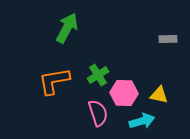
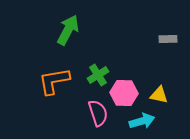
green arrow: moved 1 px right, 2 px down
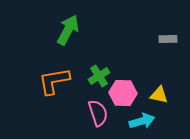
green cross: moved 1 px right, 1 px down
pink hexagon: moved 1 px left
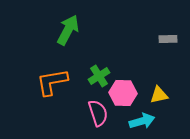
orange L-shape: moved 2 px left, 1 px down
yellow triangle: rotated 24 degrees counterclockwise
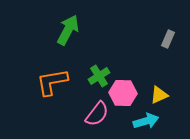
gray rectangle: rotated 66 degrees counterclockwise
yellow triangle: rotated 12 degrees counterclockwise
pink semicircle: moved 1 px left, 1 px down; rotated 56 degrees clockwise
cyan arrow: moved 4 px right
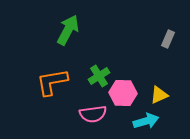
pink semicircle: moved 4 px left; rotated 44 degrees clockwise
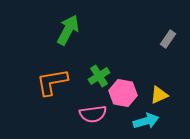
gray rectangle: rotated 12 degrees clockwise
pink hexagon: rotated 8 degrees clockwise
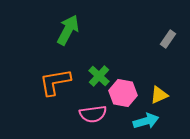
green cross: rotated 15 degrees counterclockwise
orange L-shape: moved 3 px right
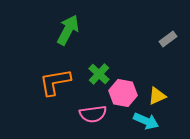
gray rectangle: rotated 18 degrees clockwise
green cross: moved 2 px up
yellow triangle: moved 2 px left, 1 px down
cyan arrow: rotated 40 degrees clockwise
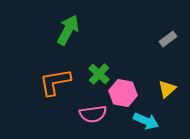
yellow triangle: moved 10 px right, 7 px up; rotated 18 degrees counterclockwise
